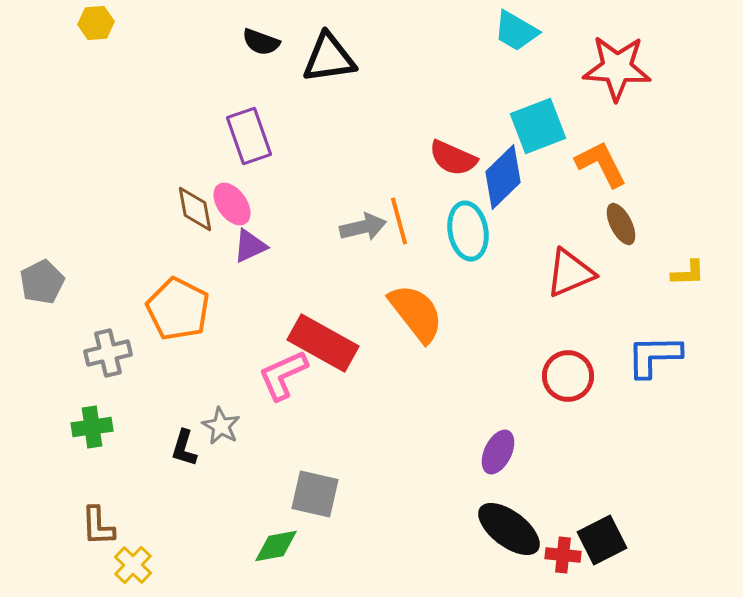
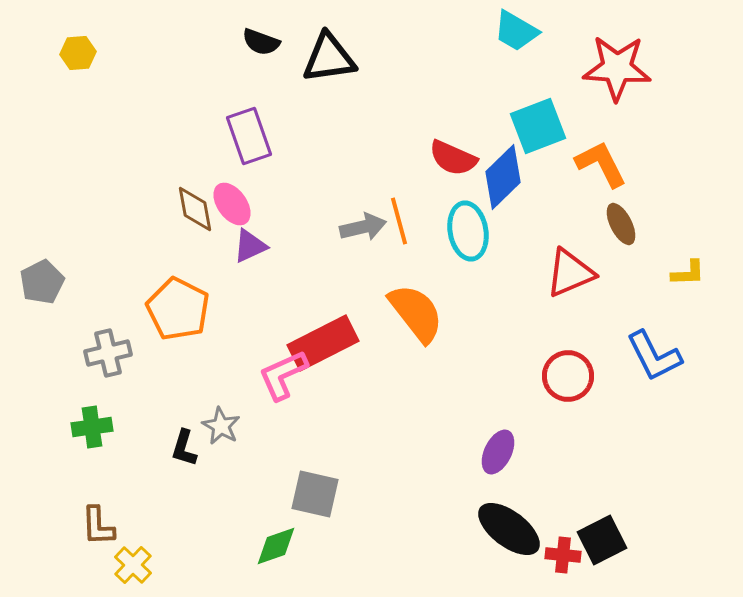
yellow hexagon: moved 18 px left, 30 px down
red rectangle: rotated 56 degrees counterclockwise
blue L-shape: rotated 116 degrees counterclockwise
green diamond: rotated 9 degrees counterclockwise
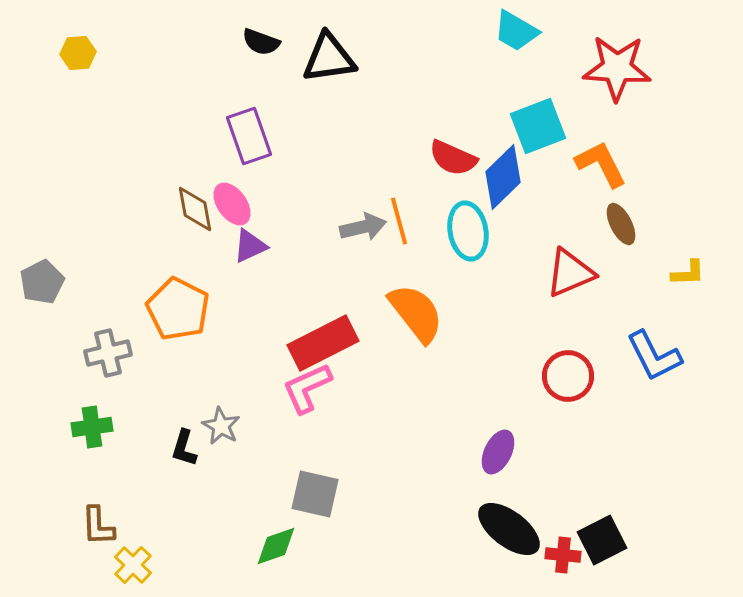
pink L-shape: moved 24 px right, 13 px down
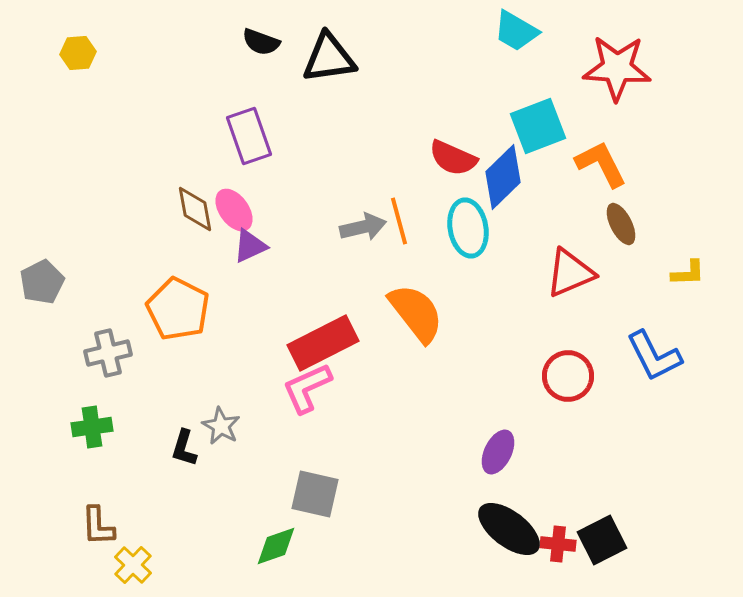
pink ellipse: moved 2 px right, 6 px down
cyan ellipse: moved 3 px up
red cross: moved 5 px left, 11 px up
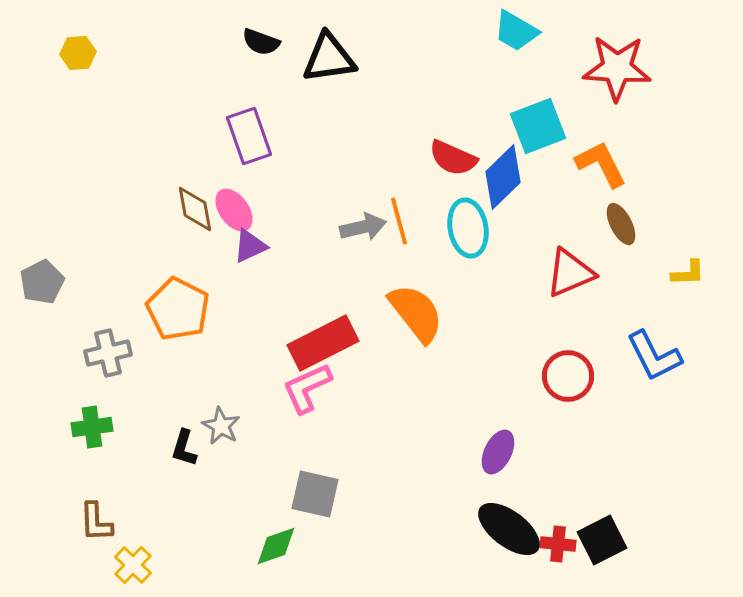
brown L-shape: moved 2 px left, 4 px up
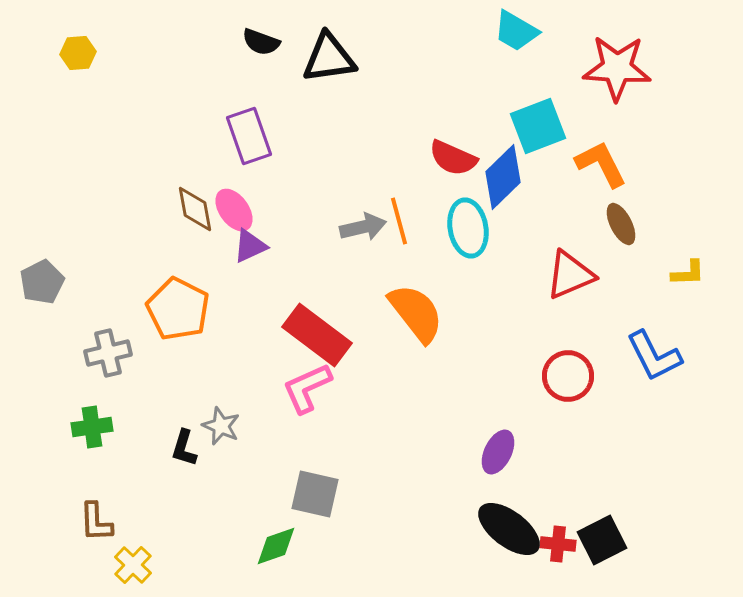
red triangle: moved 2 px down
red rectangle: moved 6 px left, 8 px up; rotated 64 degrees clockwise
gray star: rotated 6 degrees counterclockwise
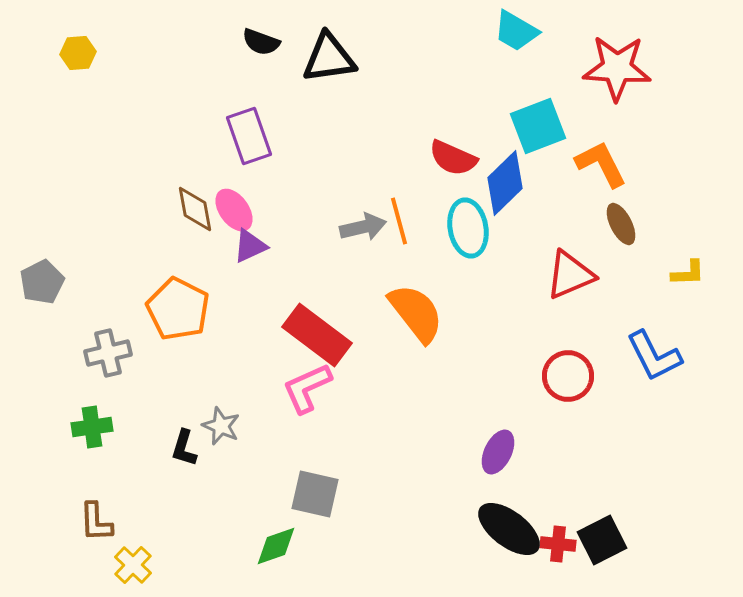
blue diamond: moved 2 px right, 6 px down
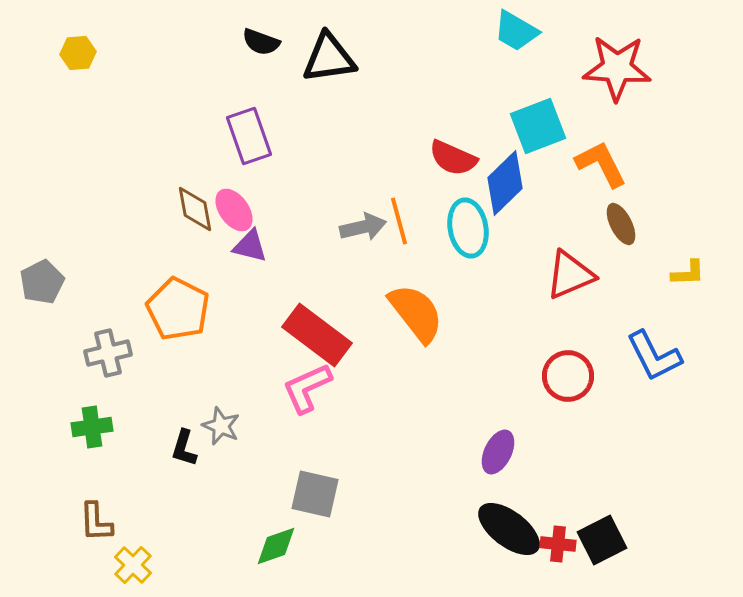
purple triangle: rotated 39 degrees clockwise
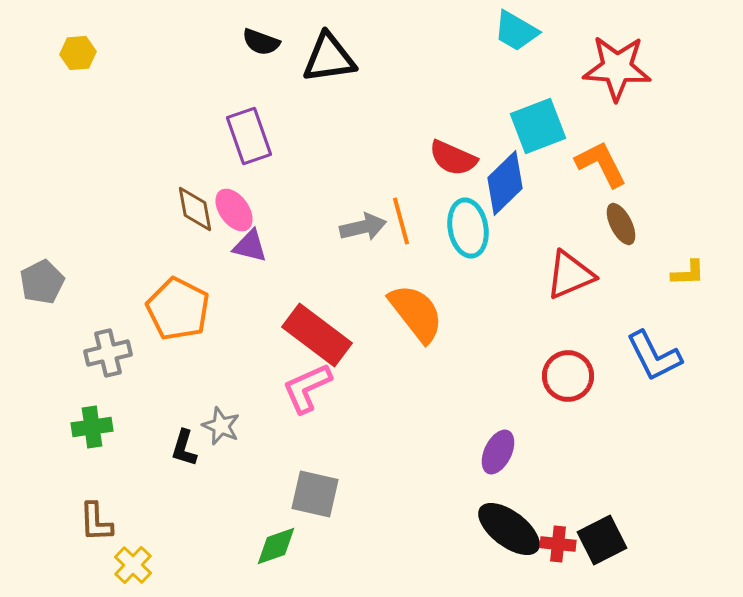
orange line: moved 2 px right
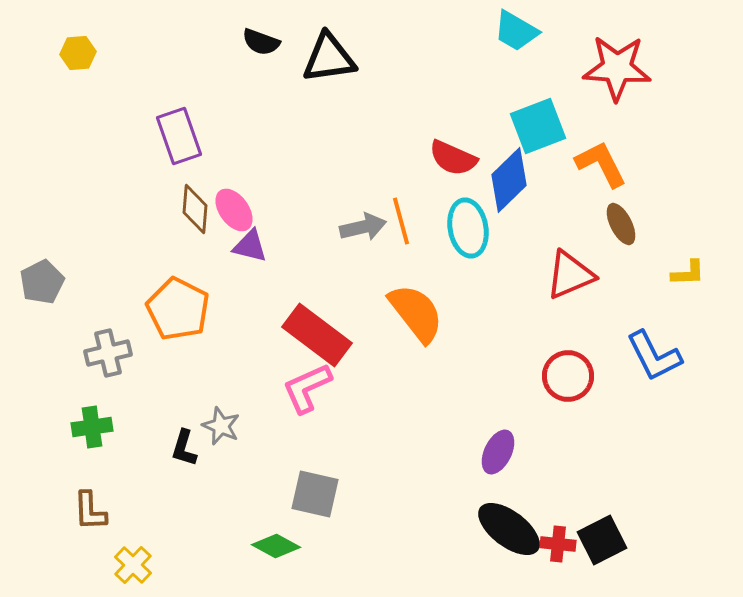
purple rectangle: moved 70 px left
blue diamond: moved 4 px right, 3 px up
brown diamond: rotated 15 degrees clockwise
brown L-shape: moved 6 px left, 11 px up
green diamond: rotated 48 degrees clockwise
